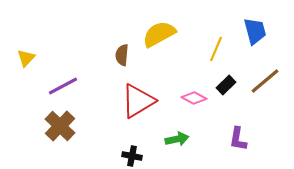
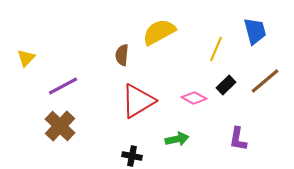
yellow semicircle: moved 2 px up
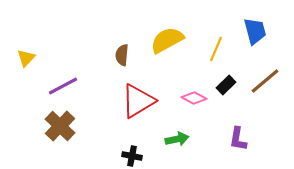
yellow semicircle: moved 8 px right, 8 px down
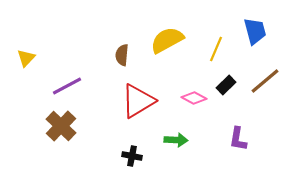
purple line: moved 4 px right
brown cross: moved 1 px right
green arrow: moved 1 px left, 1 px down; rotated 15 degrees clockwise
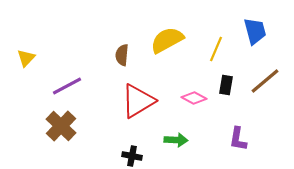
black rectangle: rotated 36 degrees counterclockwise
